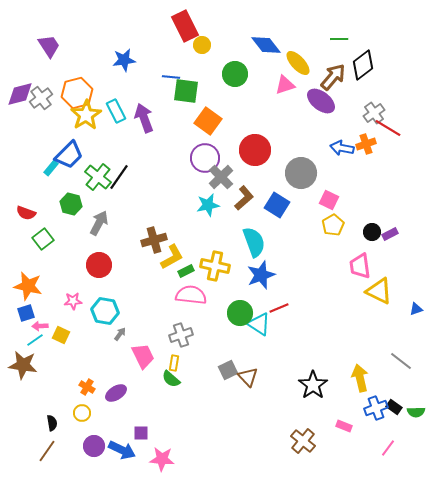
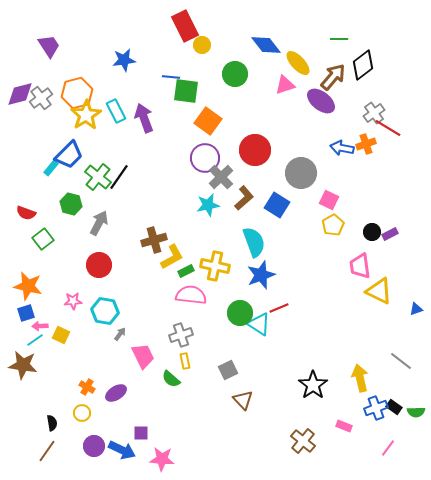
yellow rectangle at (174, 363): moved 11 px right, 2 px up; rotated 21 degrees counterclockwise
brown triangle at (248, 377): moved 5 px left, 23 px down
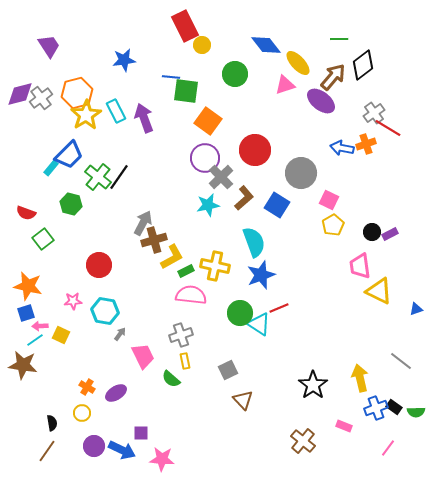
gray arrow at (99, 223): moved 44 px right
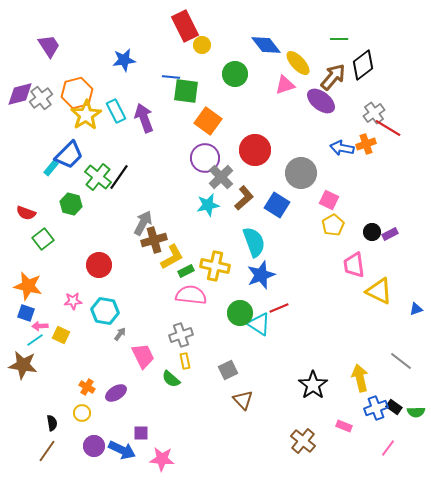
pink trapezoid at (360, 266): moved 6 px left, 1 px up
blue square at (26, 313): rotated 36 degrees clockwise
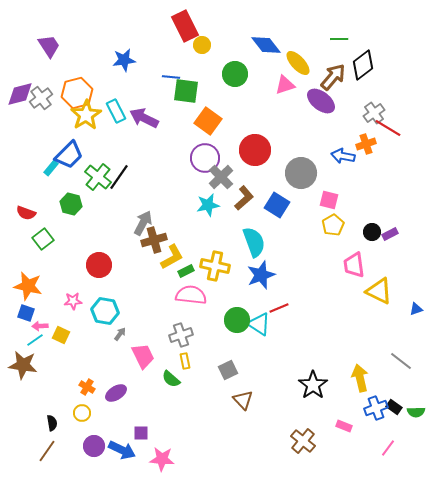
purple arrow at (144, 118): rotated 44 degrees counterclockwise
blue arrow at (342, 148): moved 1 px right, 8 px down
pink square at (329, 200): rotated 12 degrees counterclockwise
green circle at (240, 313): moved 3 px left, 7 px down
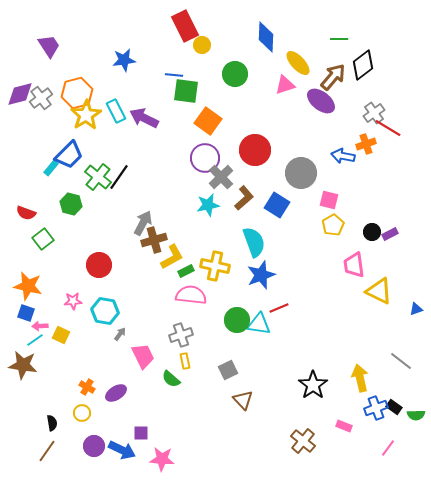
blue diamond at (266, 45): moved 8 px up; rotated 40 degrees clockwise
blue line at (171, 77): moved 3 px right, 2 px up
cyan triangle at (259, 324): rotated 25 degrees counterclockwise
green semicircle at (416, 412): moved 3 px down
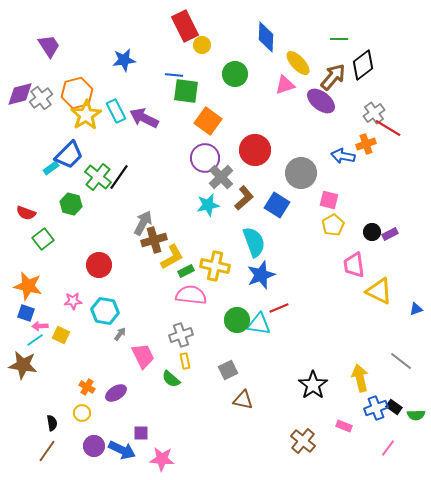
cyan rectangle at (51, 168): rotated 14 degrees clockwise
brown triangle at (243, 400): rotated 35 degrees counterclockwise
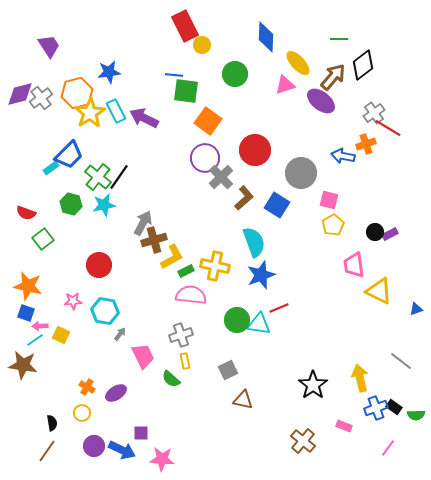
blue star at (124, 60): moved 15 px left, 12 px down
yellow star at (86, 115): moved 4 px right, 2 px up
cyan star at (208, 205): moved 104 px left
black circle at (372, 232): moved 3 px right
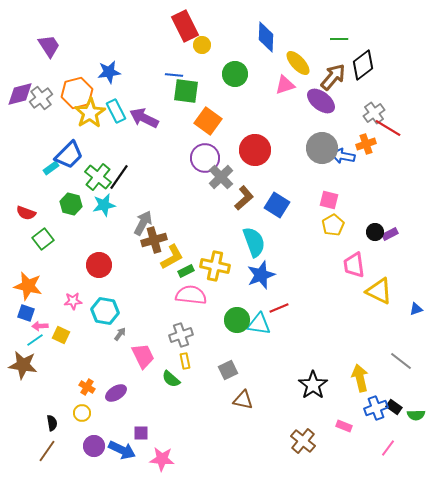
gray circle at (301, 173): moved 21 px right, 25 px up
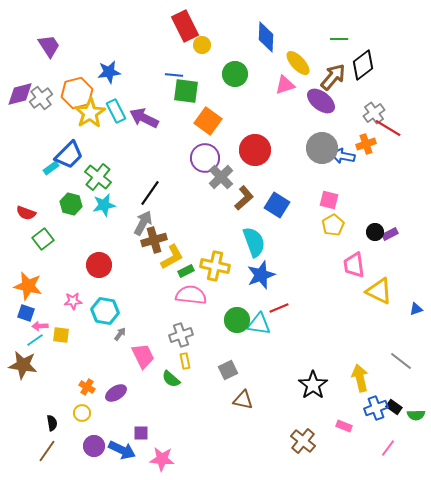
black line at (119, 177): moved 31 px right, 16 px down
yellow square at (61, 335): rotated 18 degrees counterclockwise
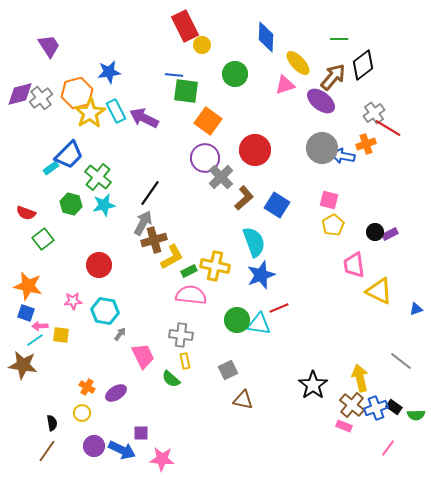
green rectangle at (186, 271): moved 3 px right
gray cross at (181, 335): rotated 25 degrees clockwise
brown cross at (303, 441): moved 49 px right, 36 px up
